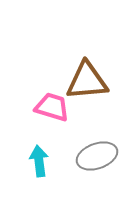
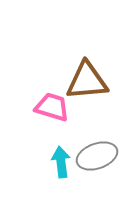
cyan arrow: moved 22 px right, 1 px down
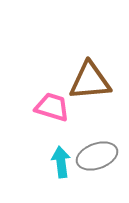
brown triangle: moved 3 px right
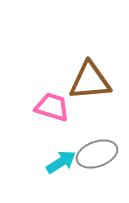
gray ellipse: moved 2 px up
cyan arrow: rotated 64 degrees clockwise
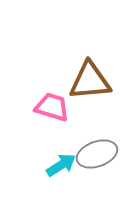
cyan arrow: moved 3 px down
